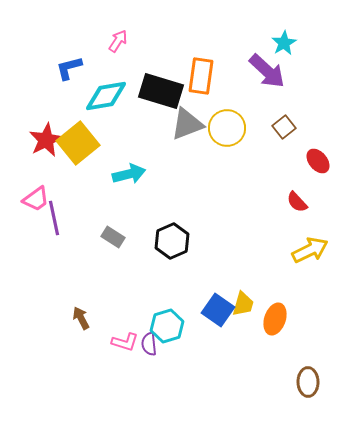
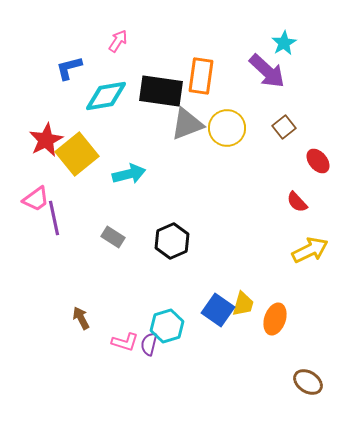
black rectangle: rotated 9 degrees counterclockwise
yellow square: moved 1 px left, 11 px down
purple semicircle: rotated 20 degrees clockwise
brown ellipse: rotated 56 degrees counterclockwise
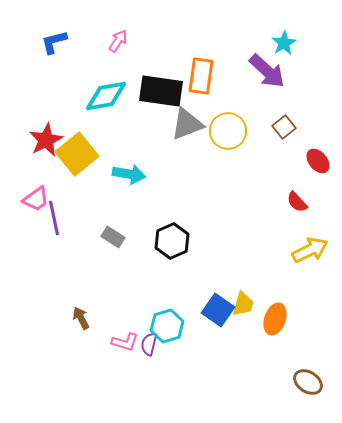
blue L-shape: moved 15 px left, 26 px up
yellow circle: moved 1 px right, 3 px down
cyan arrow: rotated 24 degrees clockwise
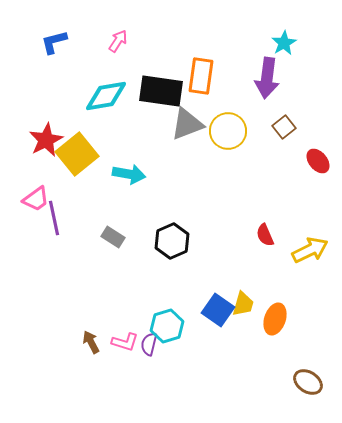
purple arrow: moved 7 px down; rotated 54 degrees clockwise
red semicircle: moved 32 px left, 33 px down; rotated 20 degrees clockwise
brown arrow: moved 10 px right, 24 px down
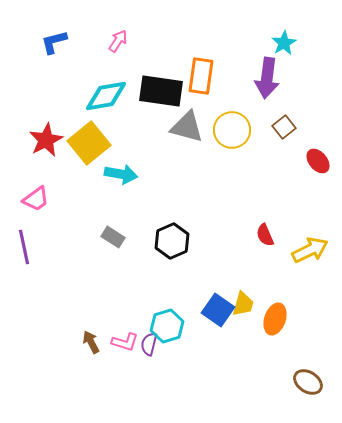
gray triangle: moved 3 px down; rotated 36 degrees clockwise
yellow circle: moved 4 px right, 1 px up
yellow square: moved 12 px right, 11 px up
cyan arrow: moved 8 px left
purple line: moved 30 px left, 29 px down
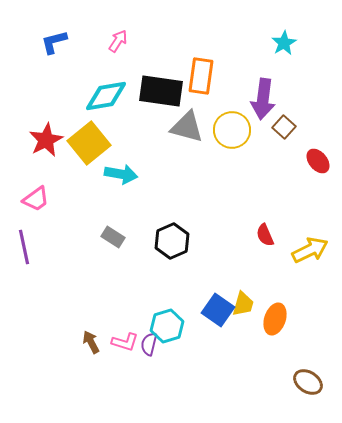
purple arrow: moved 4 px left, 21 px down
brown square: rotated 10 degrees counterclockwise
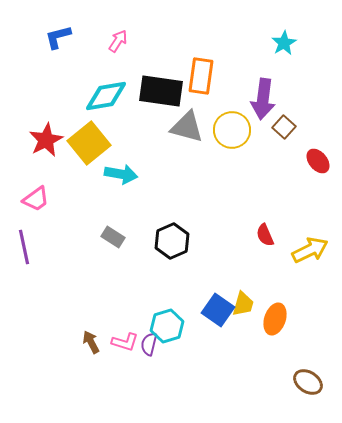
blue L-shape: moved 4 px right, 5 px up
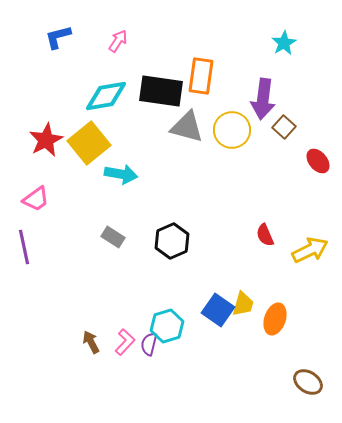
pink L-shape: rotated 64 degrees counterclockwise
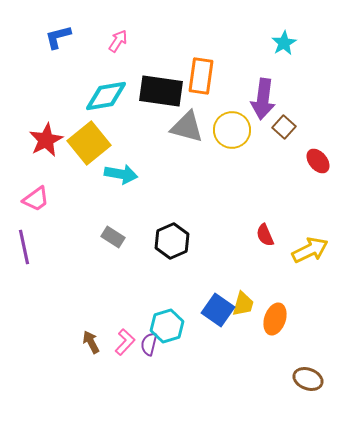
brown ellipse: moved 3 px up; rotated 12 degrees counterclockwise
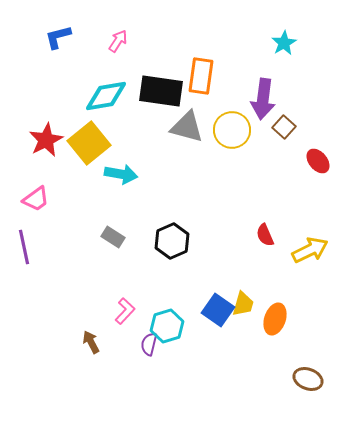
pink L-shape: moved 31 px up
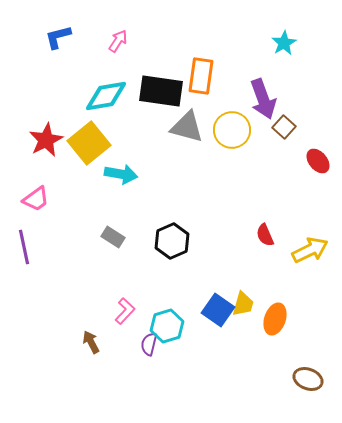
purple arrow: rotated 27 degrees counterclockwise
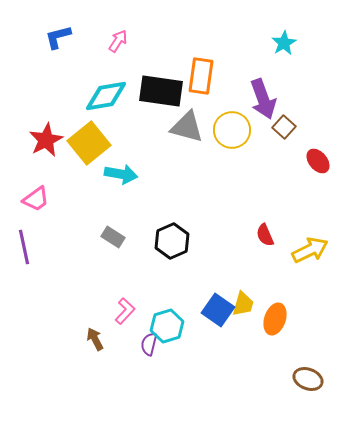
brown arrow: moved 4 px right, 3 px up
